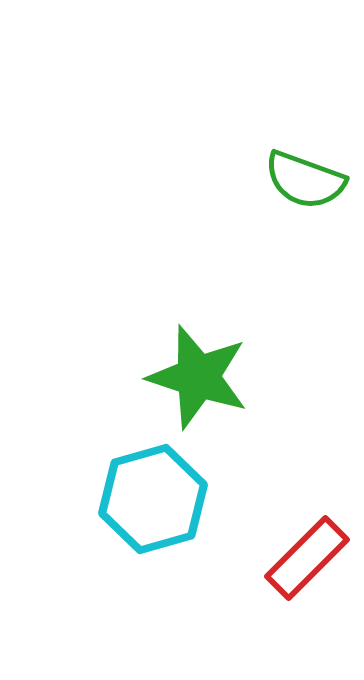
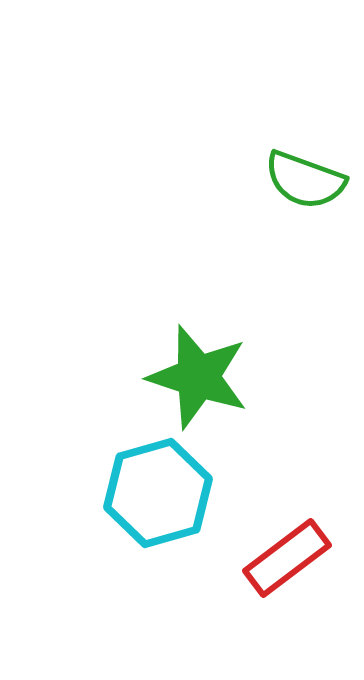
cyan hexagon: moved 5 px right, 6 px up
red rectangle: moved 20 px left; rotated 8 degrees clockwise
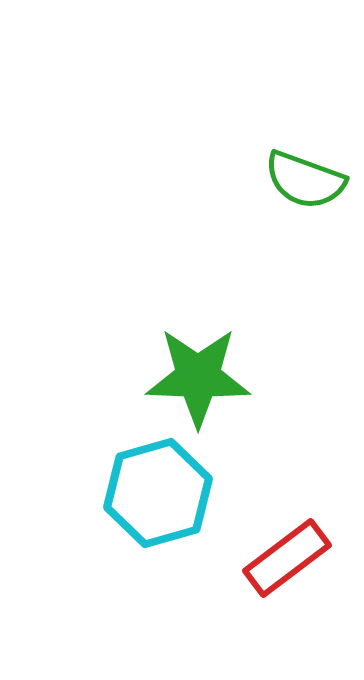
green star: rotated 16 degrees counterclockwise
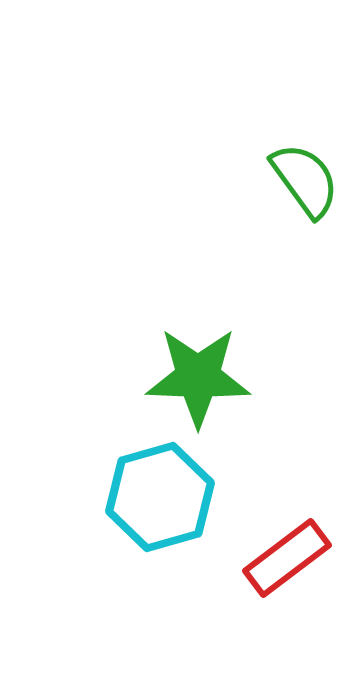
green semicircle: rotated 146 degrees counterclockwise
cyan hexagon: moved 2 px right, 4 px down
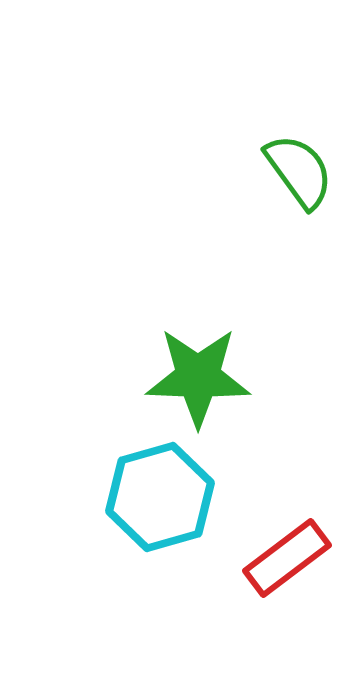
green semicircle: moved 6 px left, 9 px up
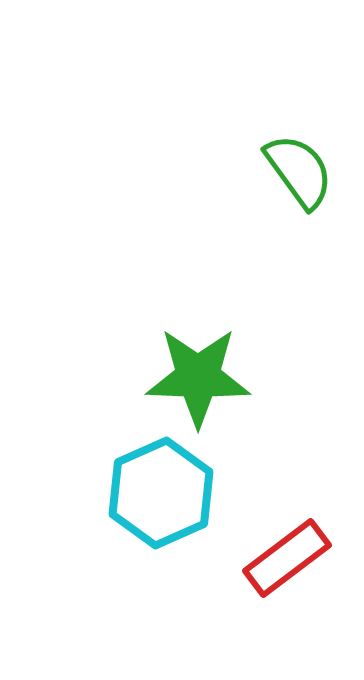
cyan hexagon: moved 1 px right, 4 px up; rotated 8 degrees counterclockwise
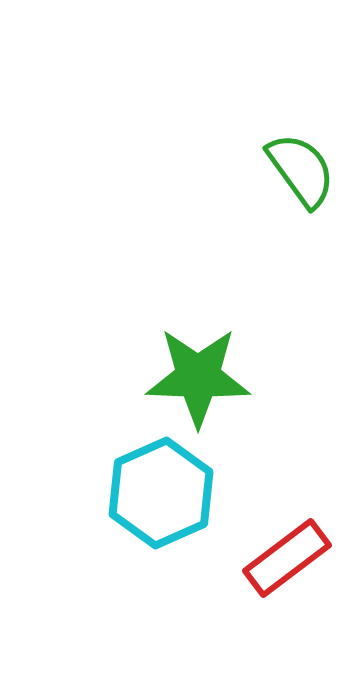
green semicircle: moved 2 px right, 1 px up
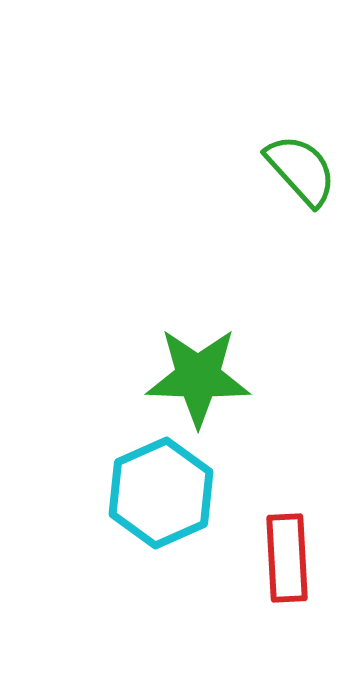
green semicircle: rotated 6 degrees counterclockwise
red rectangle: rotated 56 degrees counterclockwise
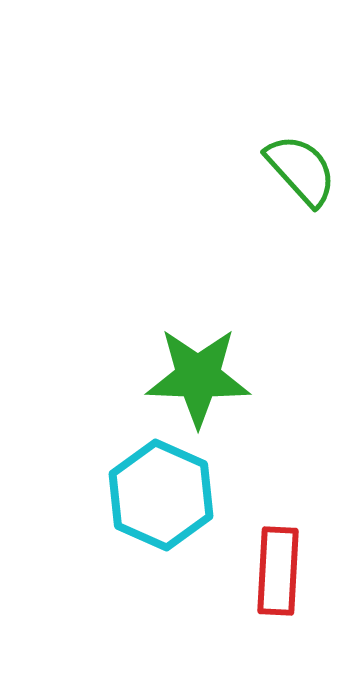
cyan hexagon: moved 2 px down; rotated 12 degrees counterclockwise
red rectangle: moved 9 px left, 13 px down; rotated 6 degrees clockwise
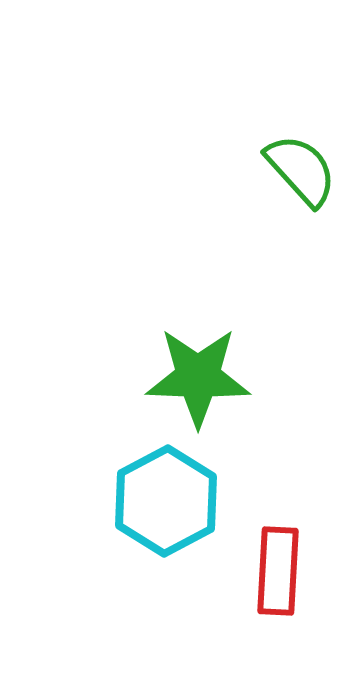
cyan hexagon: moved 5 px right, 6 px down; rotated 8 degrees clockwise
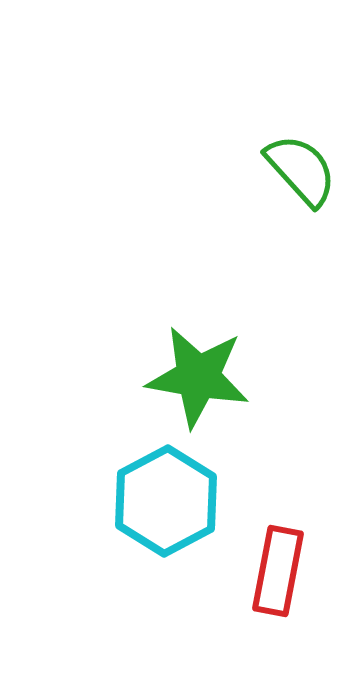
green star: rotated 8 degrees clockwise
red rectangle: rotated 8 degrees clockwise
